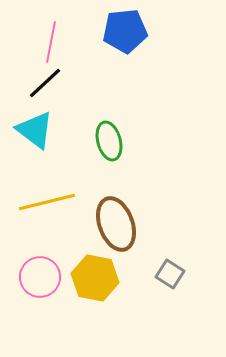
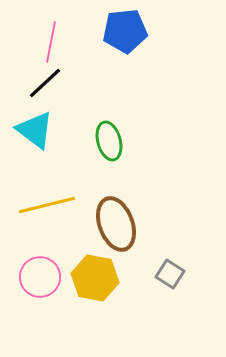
yellow line: moved 3 px down
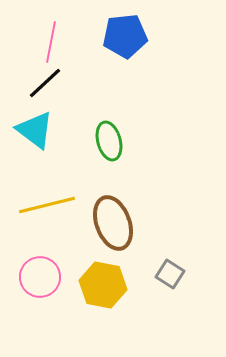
blue pentagon: moved 5 px down
brown ellipse: moved 3 px left, 1 px up
yellow hexagon: moved 8 px right, 7 px down
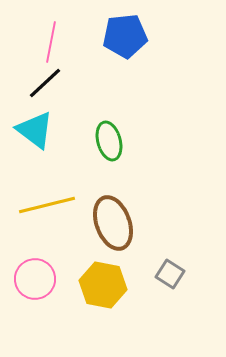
pink circle: moved 5 px left, 2 px down
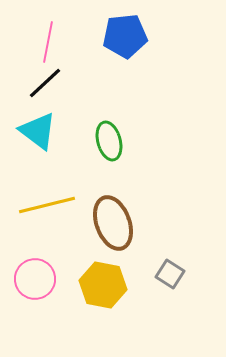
pink line: moved 3 px left
cyan triangle: moved 3 px right, 1 px down
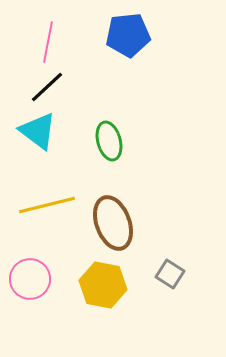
blue pentagon: moved 3 px right, 1 px up
black line: moved 2 px right, 4 px down
pink circle: moved 5 px left
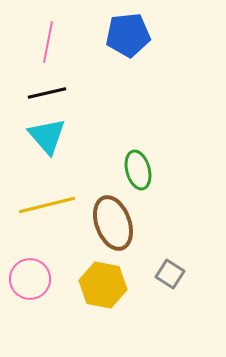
black line: moved 6 px down; rotated 30 degrees clockwise
cyan triangle: moved 9 px right, 5 px down; rotated 12 degrees clockwise
green ellipse: moved 29 px right, 29 px down
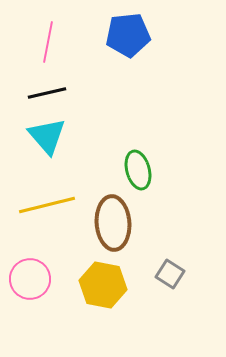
brown ellipse: rotated 16 degrees clockwise
